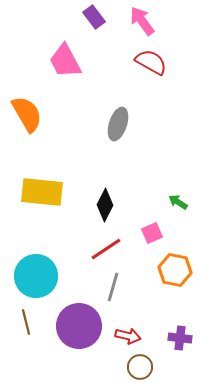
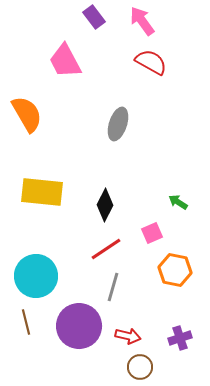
purple cross: rotated 25 degrees counterclockwise
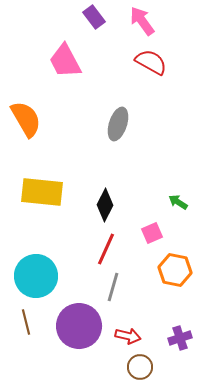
orange semicircle: moved 1 px left, 5 px down
red line: rotated 32 degrees counterclockwise
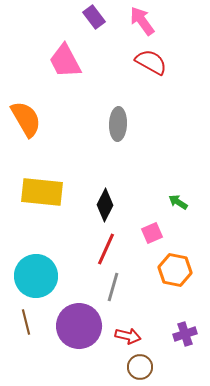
gray ellipse: rotated 16 degrees counterclockwise
purple cross: moved 5 px right, 4 px up
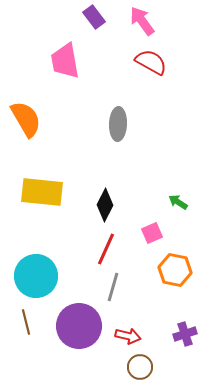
pink trapezoid: rotated 18 degrees clockwise
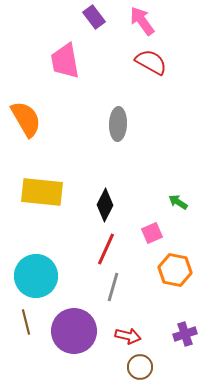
purple circle: moved 5 px left, 5 px down
